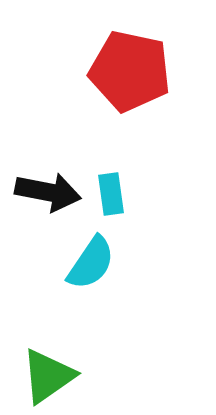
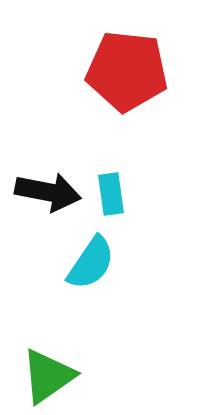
red pentagon: moved 3 px left; rotated 6 degrees counterclockwise
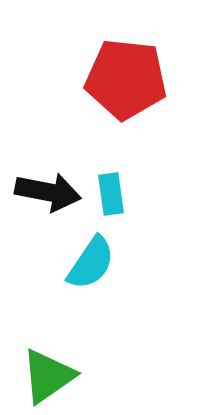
red pentagon: moved 1 px left, 8 px down
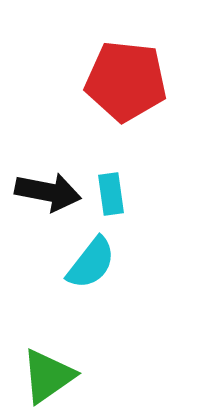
red pentagon: moved 2 px down
cyan semicircle: rotated 4 degrees clockwise
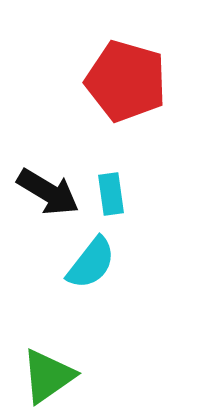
red pentagon: rotated 10 degrees clockwise
black arrow: rotated 20 degrees clockwise
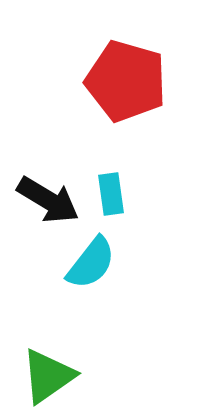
black arrow: moved 8 px down
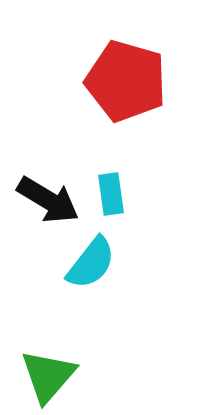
green triangle: rotated 14 degrees counterclockwise
